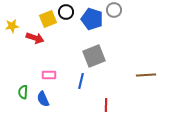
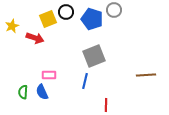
yellow star: rotated 16 degrees counterclockwise
blue line: moved 4 px right
blue semicircle: moved 1 px left, 7 px up
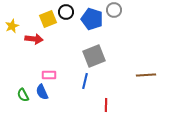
red arrow: moved 1 px left, 1 px down; rotated 12 degrees counterclockwise
green semicircle: moved 3 px down; rotated 32 degrees counterclockwise
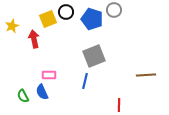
red arrow: rotated 108 degrees counterclockwise
green semicircle: moved 1 px down
red line: moved 13 px right
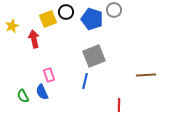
pink rectangle: rotated 72 degrees clockwise
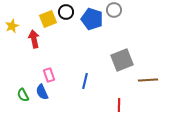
gray square: moved 28 px right, 4 px down
brown line: moved 2 px right, 5 px down
green semicircle: moved 1 px up
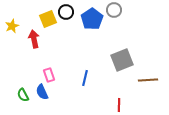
blue pentagon: rotated 20 degrees clockwise
blue line: moved 3 px up
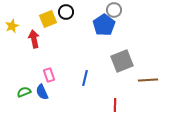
blue pentagon: moved 12 px right, 6 px down
gray square: moved 1 px down
green semicircle: moved 1 px right, 3 px up; rotated 96 degrees clockwise
red line: moved 4 px left
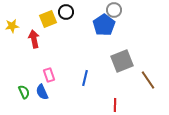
yellow star: rotated 16 degrees clockwise
brown line: rotated 60 degrees clockwise
green semicircle: rotated 88 degrees clockwise
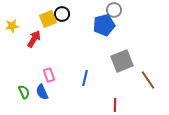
black circle: moved 4 px left, 2 px down
blue pentagon: rotated 20 degrees clockwise
red arrow: rotated 42 degrees clockwise
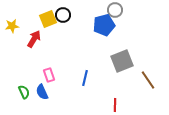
gray circle: moved 1 px right
black circle: moved 1 px right, 1 px down
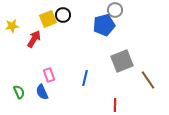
green semicircle: moved 5 px left
